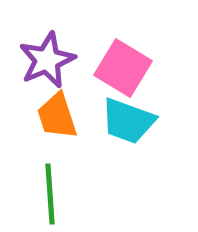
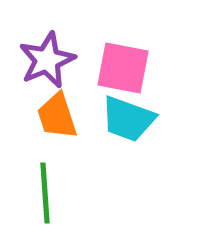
pink square: rotated 20 degrees counterclockwise
cyan trapezoid: moved 2 px up
green line: moved 5 px left, 1 px up
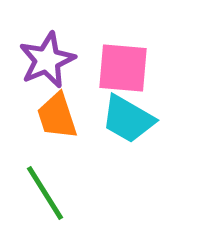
pink square: rotated 6 degrees counterclockwise
cyan trapezoid: rotated 10 degrees clockwise
green line: rotated 28 degrees counterclockwise
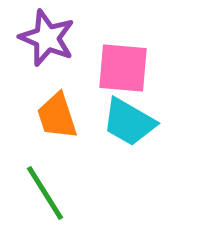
purple star: moved 22 px up; rotated 26 degrees counterclockwise
cyan trapezoid: moved 1 px right, 3 px down
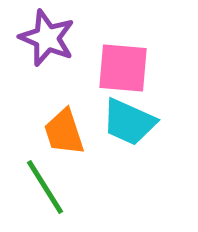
orange trapezoid: moved 7 px right, 16 px down
cyan trapezoid: rotated 6 degrees counterclockwise
green line: moved 6 px up
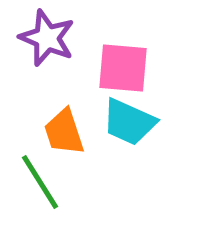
green line: moved 5 px left, 5 px up
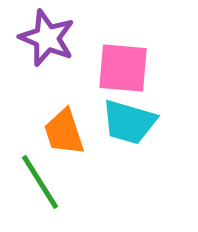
cyan trapezoid: rotated 8 degrees counterclockwise
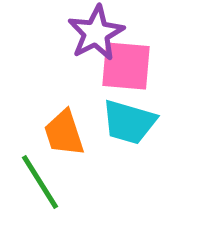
purple star: moved 49 px right, 5 px up; rotated 22 degrees clockwise
pink square: moved 3 px right, 2 px up
orange trapezoid: moved 1 px down
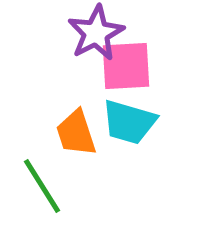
pink square: rotated 8 degrees counterclockwise
orange trapezoid: moved 12 px right
green line: moved 2 px right, 4 px down
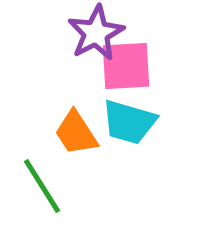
orange trapezoid: rotated 15 degrees counterclockwise
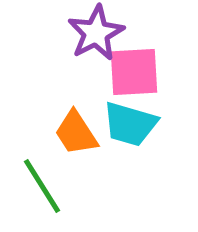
pink square: moved 8 px right, 6 px down
cyan trapezoid: moved 1 px right, 2 px down
